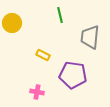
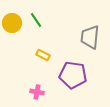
green line: moved 24 px left, 5 px down; rotated 21 degrees counterclockwise
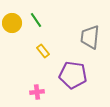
yellow rectangle: moved 4 px up; rotated 24 degrees clockwise
pink cross: rotated 16 degrees counterclockwise
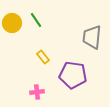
gray trapezoid: moved 2 px right
yellow rectangle: moved 6 px down
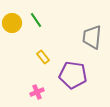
pink cross: rotated 16 degrees counterclockwise
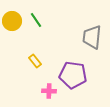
yellow circle: moved 2 px up
yellow rectangle: moved 8 px left, 4 px down
pink cross: moved 12 px right, 1 px up; rotated 24 degrees clockwise
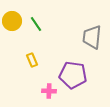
green line: moved 4 px down
yellow rectangle: moved 3 px left, 1 px up; rotated 16 degrees clockwise
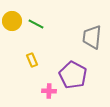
green line: rotated 28 degrees counterclockwise
purple pentagon: rotated 20 degrees clockwise
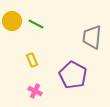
pink cross: moved 14 px left; rotated 24 degrees clockwise
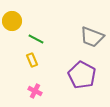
green line: moved 15 px down
gray trapezoid: rotated 75 degrees counterclockwise
purple pentagon: moved 9 px right
